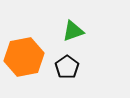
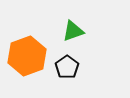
orange hexagon: moved 3 px right, 1 px up; rotated 9 degrees counterclockwise
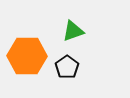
orange hexagon: rotated 21 degrees clockwise
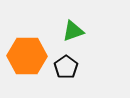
black pentagon: moved 1 px left
